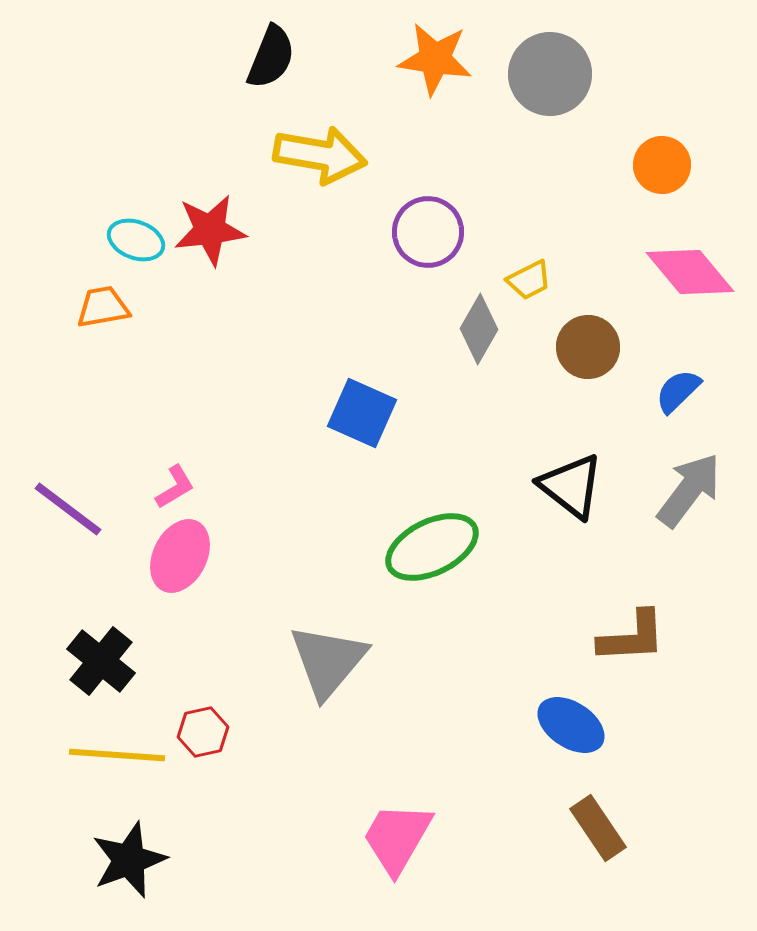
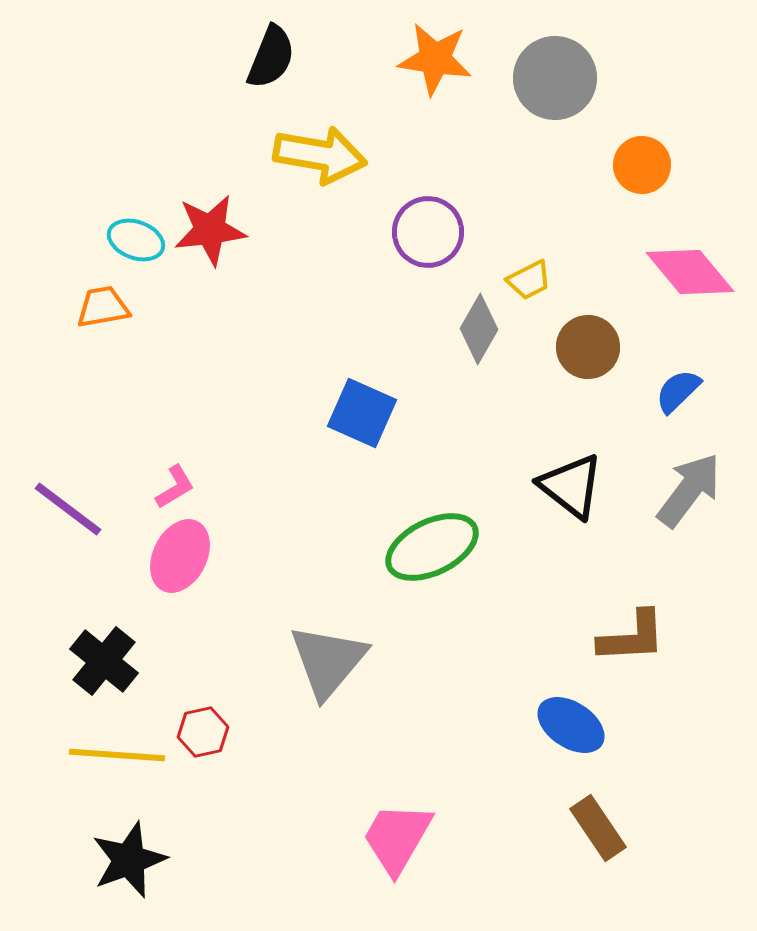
gray circle: moved 5 px right, 4 px down
orange circle: moved 20 px left
black cross: moved 3 px right
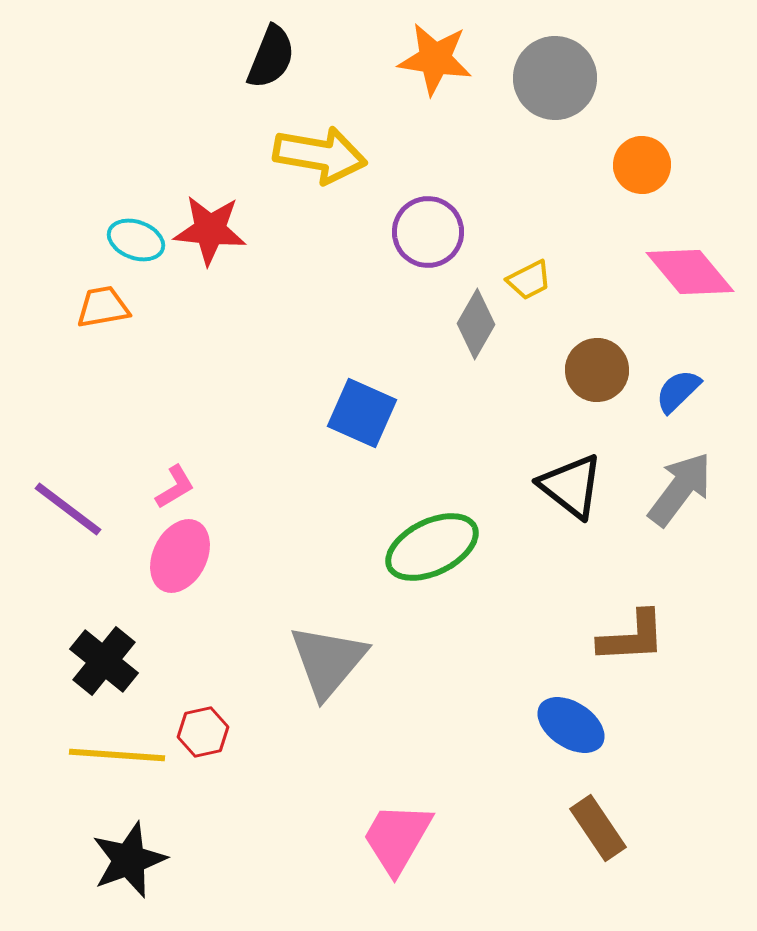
red star: rotated 12 degrees clockwise
gray diamond: moved 3 px left, 5 px up
brown circle: moved 9 px right, 23 px down
gray arrow: moved 9 px left, 1 px up
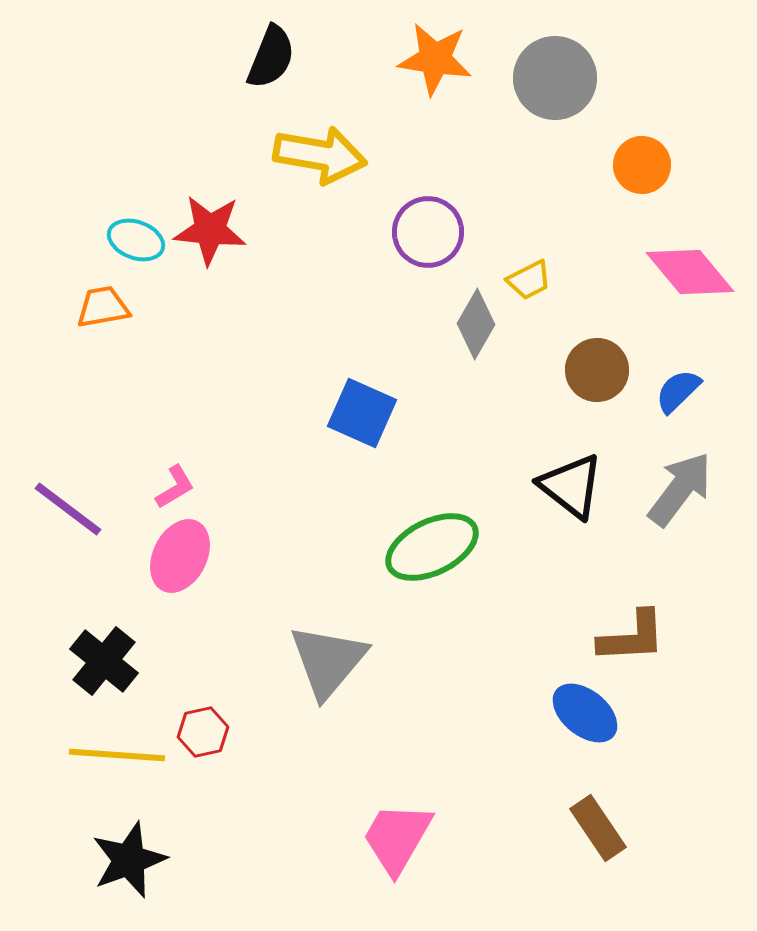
blue ellipse: moved 14 px right, 12 px up; rotated 6 degrees clockwise
